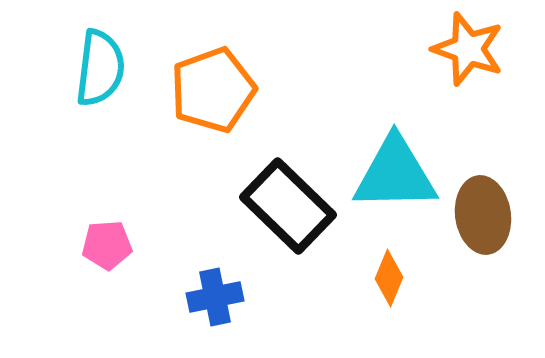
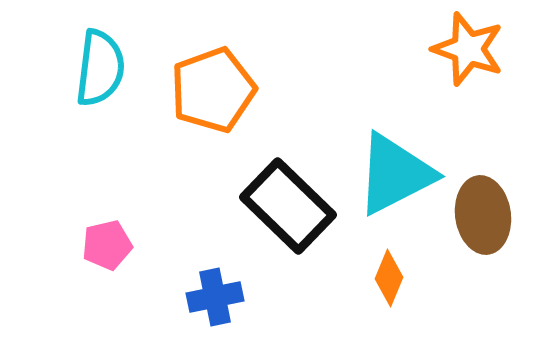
cyan triangle: rotated 26 degrees counterclockwise
pink pentagon: rotated 9 degrees counterclockwise
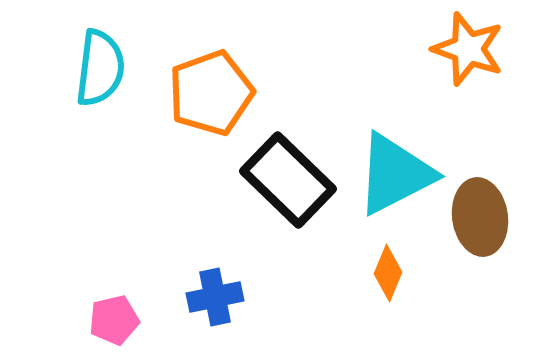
orange pentagon: moved 2 px left, 3 px down
black rectangle: moved 26 px up
brown ellipse: moved 3 px left, 2 px down
pink pentagon: moved 7 px right, 75 px down
orange diamond: moved 1 px left, 5 px up
